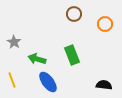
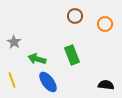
brown circle: moved 1 px right, 2 px down
black semicircle: moved 2 px right
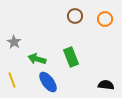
orange circle: moved 5 px up
green rectangle: moved 1 px left, 2 px down
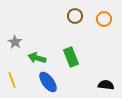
orange circle: moved 1 px left
gray star: moved 1 px right
green arrow: moved 1 px up
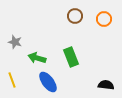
gray star: rotated 16 degrees counterclockwise
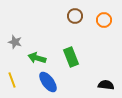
orange circle: moved 1 px down
